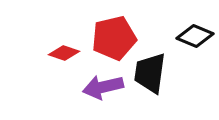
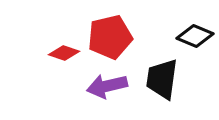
red pentagon: moved 4 px left, 1 px up
black trapezoid: moved 12 px right, 6 px down
purple arrow: moved 4 px right, 1 px up
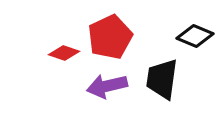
red pentagon: rotated 12 degrees counterclockwise
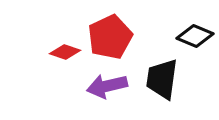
red diamond: moved 1 px right, 1 px up
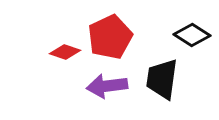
black diamond: moved 3 px left, 1 px up; rotated 9 degrees clockwise
purple arrow: rotated 6 degrees clockwise
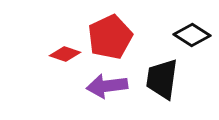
red diamond: moved 2 px down
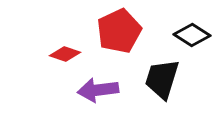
red pentagon: moved 9 px right, 6 px up
black trapezoid: rotated 9 degrees clockwise
purple arrow: moved 9 px left, 4 px down
